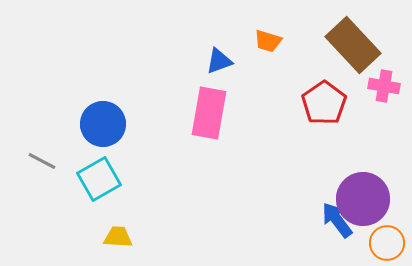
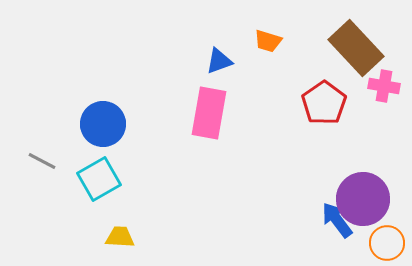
brown rectangle: moved 3 px right, 3 px down
yellow trapezoid: moved 2 px right
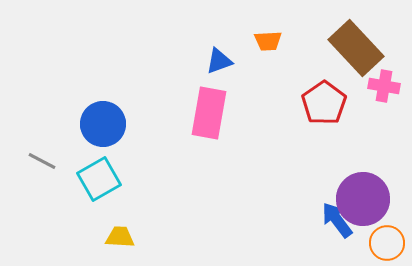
orange trapezoid: rotated 20 degrees counterclockwise
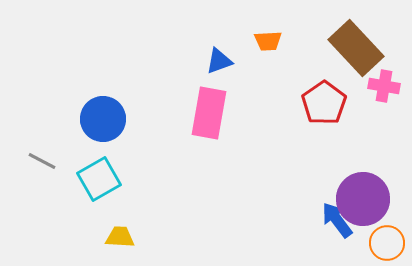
blue circle: moved 5 px up
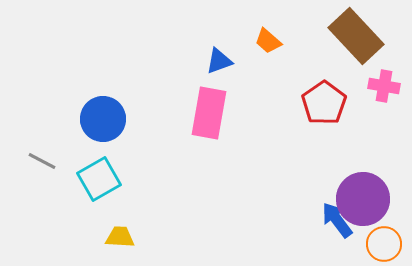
orange trapezoid: rotated 44 degrees clockwise
brown rectangle: moved 12 px up
orange circle: moved 3 px left, 1 px down
